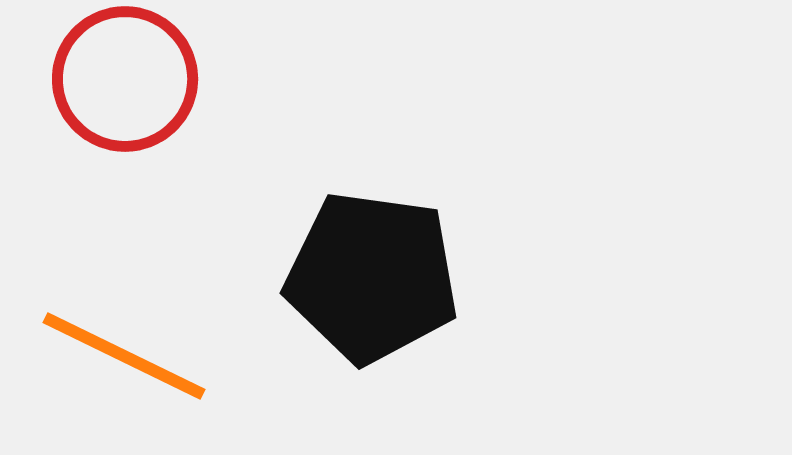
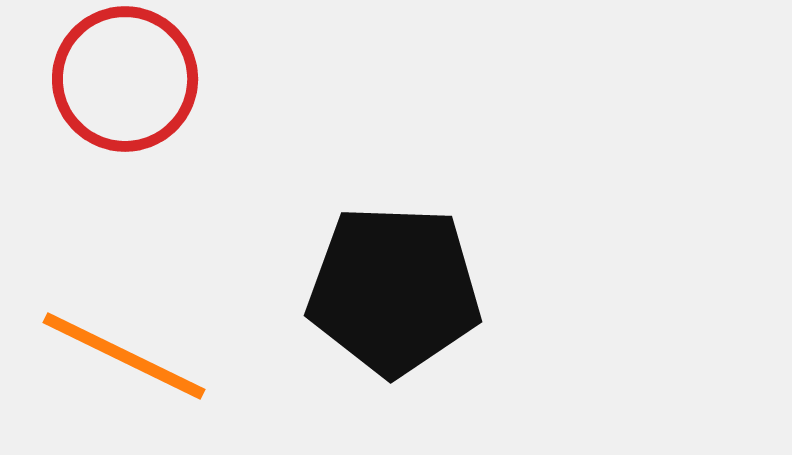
black pentagon: moved 22 px right, 13 px down; rotated 6 degrees counterclockwise
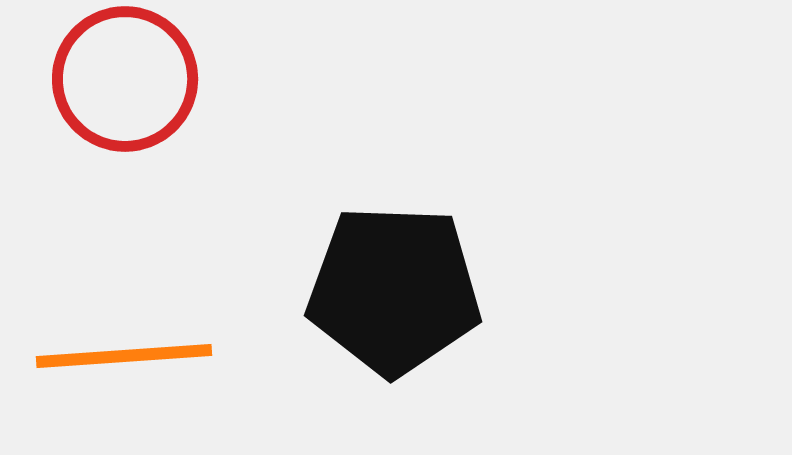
orange line: rotated 30 degrees counterclockwise
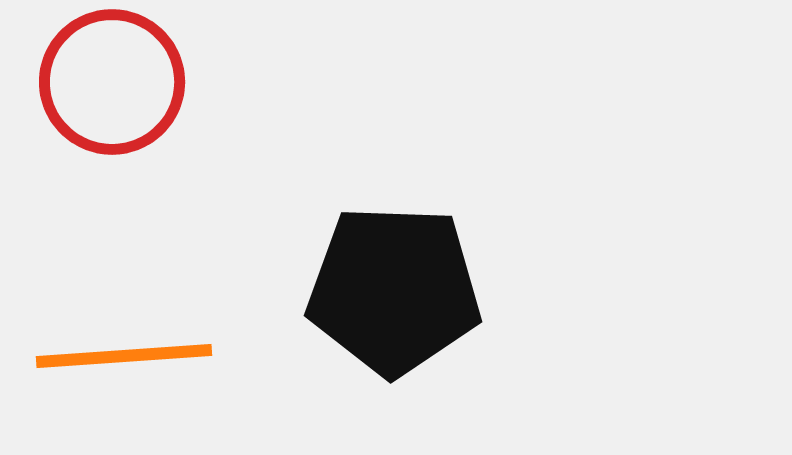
red circle: moved 13 px left, 3 px down
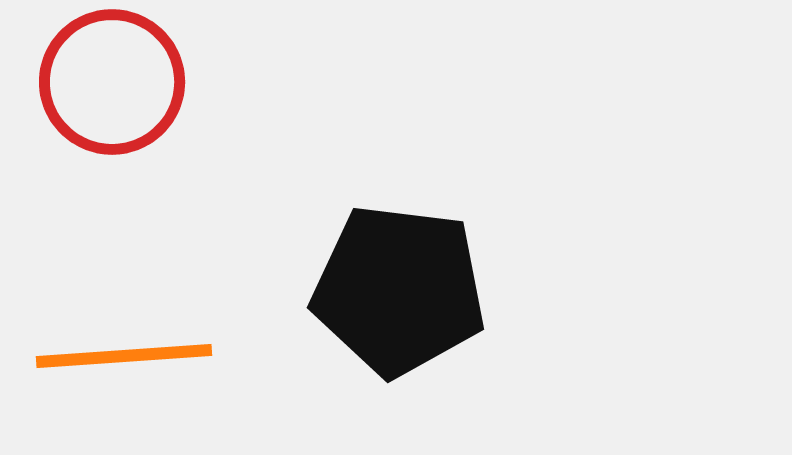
black pentagon: moved 5 px right; rotated 5 degrees clockwise
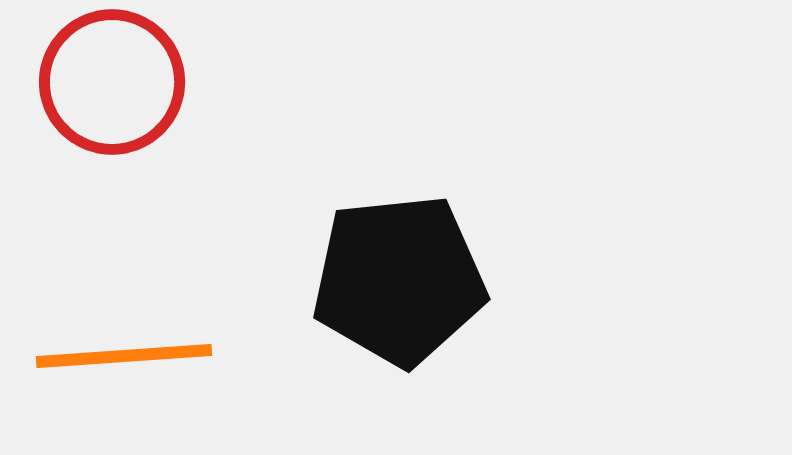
black pentagon: moved 10 px up; rotated 13 degrees counterclockwise
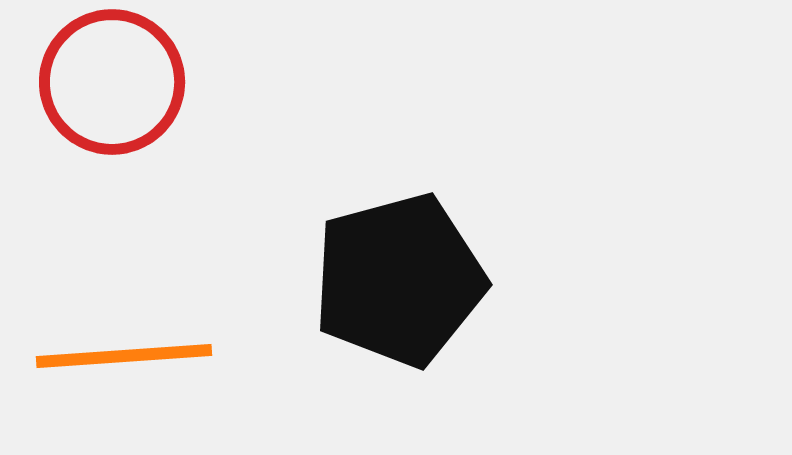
black pentagon: rotated 9 degrees counterclockwise
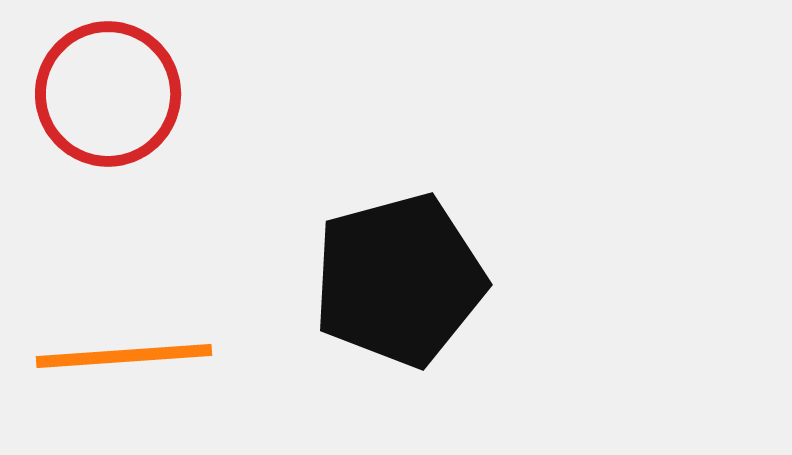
red circle: moved 4 px left, 12 px down
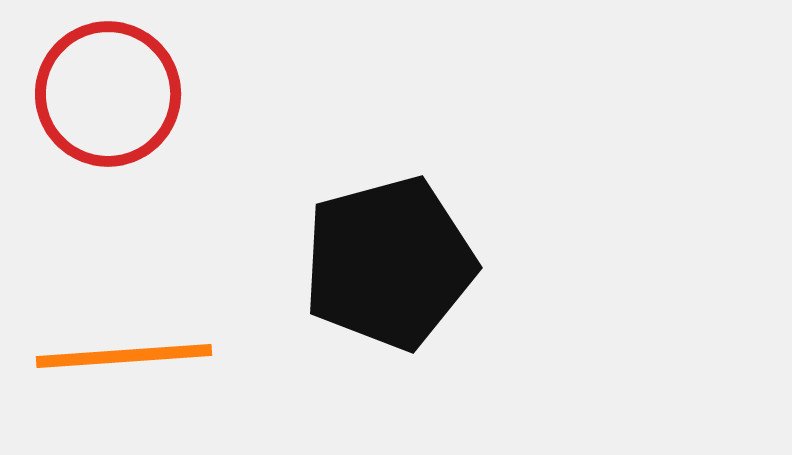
black pentagon: moved 10 px left, 17 px up
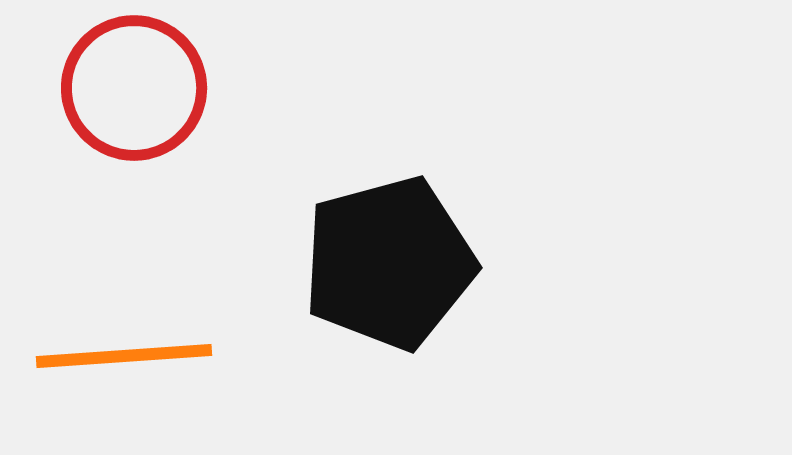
red circle: moved 26 px right, 6 px up
